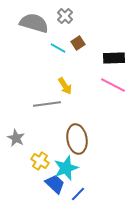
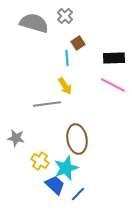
cyan line: moved 9 px right, 10 px down; rotated 56 degrees clockwise
gray star: rotated 18 degrees counterclockwise
blue trapezoid: moved 1 px down
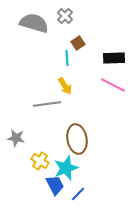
blue trapezoid: rotated 20 degrees clockwise
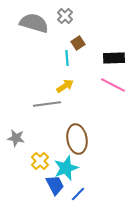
yellow arrow: rotated 90 degrees counterclockwise
yellow cross: rotated 12 degrees clockwise
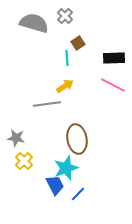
yellow cross: moved 16 px left
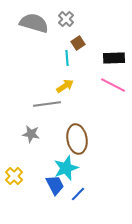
gray cross: moved 1 px right, 3 px down
gray star: moved 15 px right, 4 px up
yellow cross: moved 10 px left, 15 px down
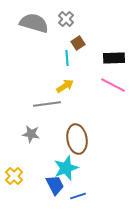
blue line: moved 2 px down; rotated 28 degrees clockwise
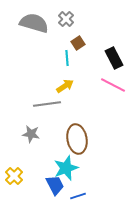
black rectangle: rotated 65 degrees clockwise
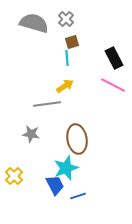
brown square: moved 6 px left, 1 px up; rotated 16 degrees clockwise
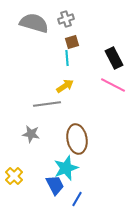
gray cross: rotated 28 degrees clockwise
blue line: moved 1 px left, 3 px down; rotated 42 degrees counterclockwise
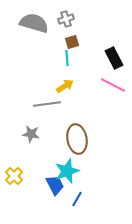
cyan star: moved 1 px right, 3 px down
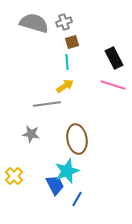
gray cross: moved 2 px left, 3 px down
cyan line: moved 4 px down
pink line: rotated 10 degrees counterclockwise
